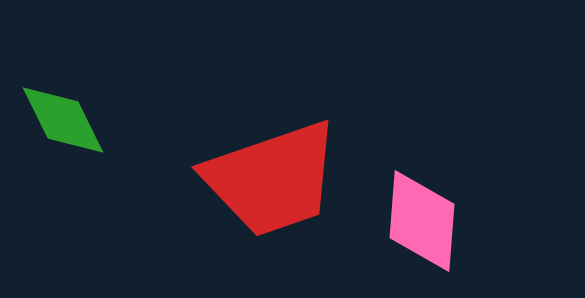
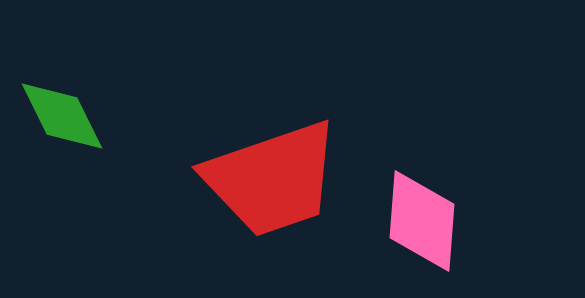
green diamond: moved 1 px left, 4 px up
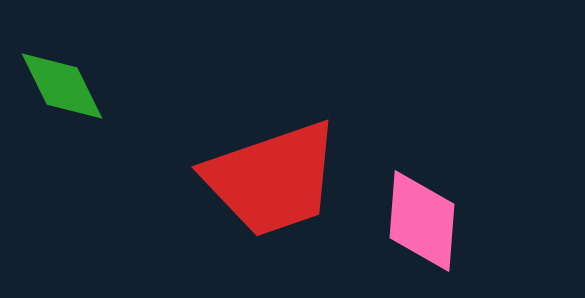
green diamond: moved 30 px up
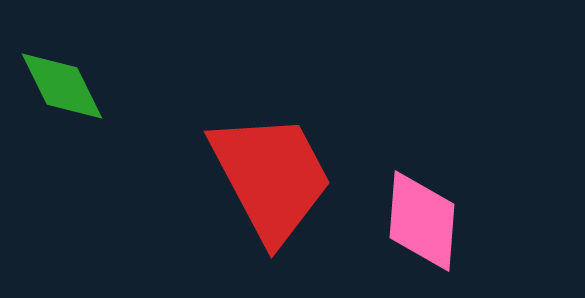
red trapezoid: moved 1 px left, 2 px up; rotated 99 degrees counterclockwise
